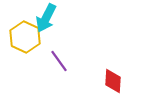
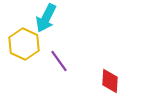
yellow hexagon: moved 1 px left, 7 px down
red diamond: moved 3 px left
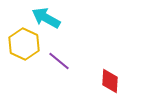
cyan arrow: rotated 92 degrees clockwise
purple line: rotated 15 degrees counterclockwise
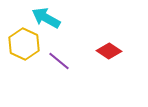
red diamond: moved 1 px left, 30 px up; rotated 60 degrees counterclockwise
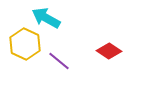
yellow hexagon: moved 1 px right
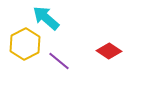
cyan arrow: rotated 12 degrees clockwise
yellow hexagon: rotated 8 degrees clockwise
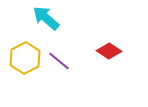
yellow hexagon: moved 14 px down
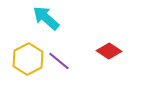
yellow hexagon: moved 3 px right, 1 px down
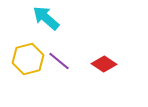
red diamond: moved 5 px left, 13 px down
yellow hexagon: rotated 12 degrees clockwise
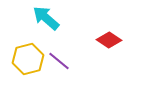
red diamond: moved 5 px right, 24 px up
